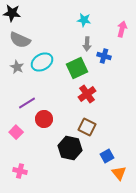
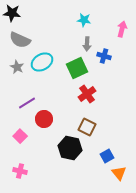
pink square: moved 4 px right, 4 px down
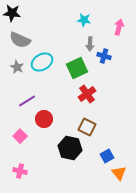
pink arrow: moved 3 px left, 2 px up
gray arrow: moved 3 px right
purple line: moved 2 px up
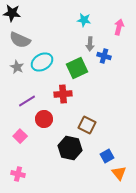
red cross: moved 24 px left; rotated 30 degrees clockwise
brown square: moved 2 px up
pink cross: moved 2 px left, 3 px down
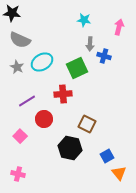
brown square: moved 1 px up
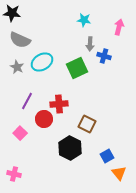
red cross: moved 4 px left, 10 px down
purple line: rotated 30 degrees counterclockwise
pink square: moved 3 px up
black hexagon: rotated 15 degrees clockwise
pink cross: moved 4 px left
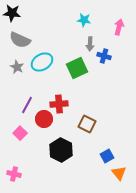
purple line: moved 4 px down
black hexagon: moved 9 px left, 2 px down
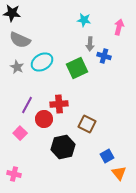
black hexagon: moved 2 px right, 3 px up; rotated 20 degrees clockwise
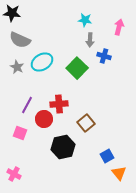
cyan star: moved 1 px right
gray arrow: moved 4 px up
green square: rotated 20 degrees counterclockwise
brown square: moved 1 px left, 1 px up; rotated 24 degrees clockwise
pink square: rotated 24 degrees counterclockwise
pink cross: rotated 16 degrees clockwise
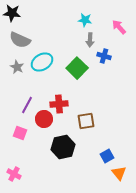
pink arrow: rotated 56 degrees counterclockwise
brown square: moved 2 px up; rotated 30 degrees clockwise
